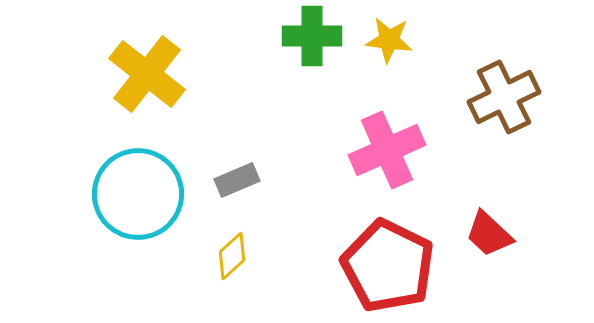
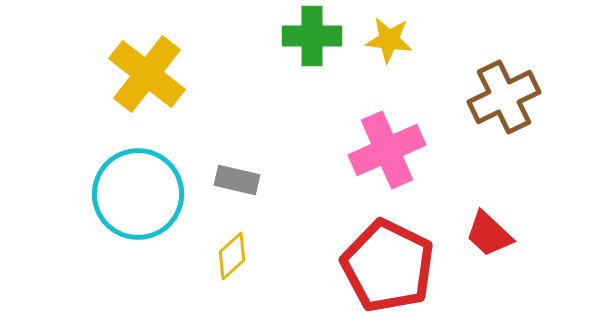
gray rectangle: rotated 36 degrees clockwise
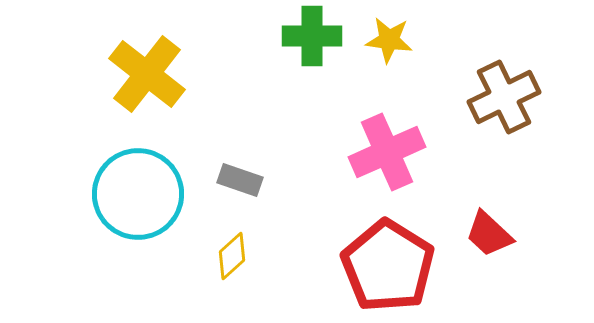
pink cross: moved 2 px down
gray rectangle: moved 3 px right; rotated 6 degrees clockwise
red pentagon: rotated 6 degrees clockwise
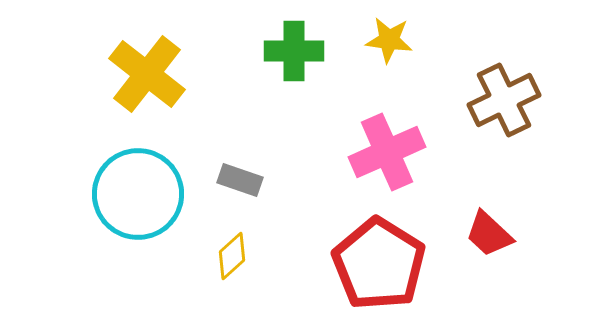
green cross: moved 18 px left, 15 px down
brown cross: moved 3 px down
red pentagon: moved 9 px left, 2 px up
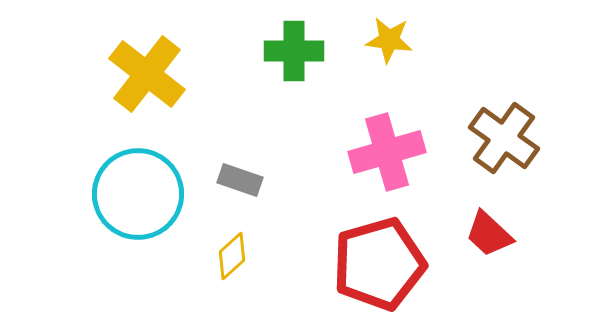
brown cross: moved 38 px down; rotated 28 degrees counterclockwise
pink cross: rotated 8 degrees clockwise
red pentagon: rotated 24 degrees clockwise
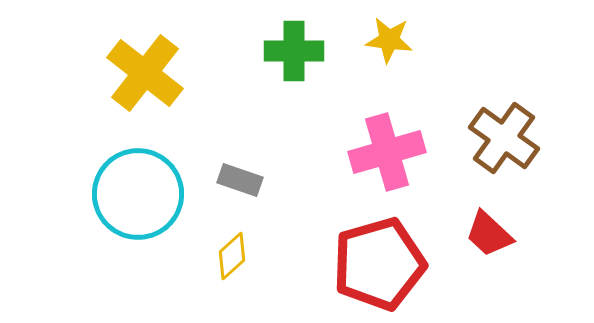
yellow cross: moved 2 px left, 1 px up
